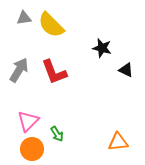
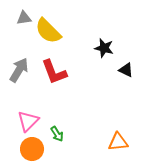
yellow semicircle: moved 3 px left, 6 px down
black star: moved 2 px right
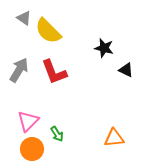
gray triangle: rotated 42 degrees clockwise
orange triangle: moved 4 px left, 4 px up
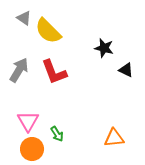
pink triangle: rotated 15 degrees counterclockwise
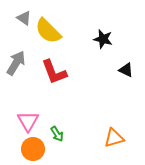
black star: moved 1 px left, 9 px up
gray arrow: moved 3 px left, 7 px up
orange triangle: rotated 10 degrees counterclockwise
orange circle: moved 1 px right
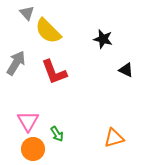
gray triangle: moved 3 px right, 5 px up; rotated 14 degrees clockwise
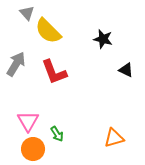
gray arrow: moved 1 px down
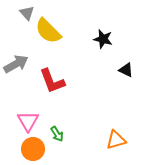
gray arrow: rotated 30 degrees clockwise
red L-shape: moved 2 px left, 9 px down
orange triangle: moved 2 px right, 2 px down
